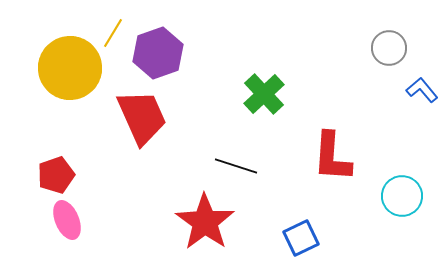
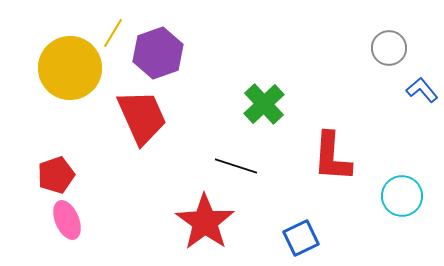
green cross: moved 10 px down
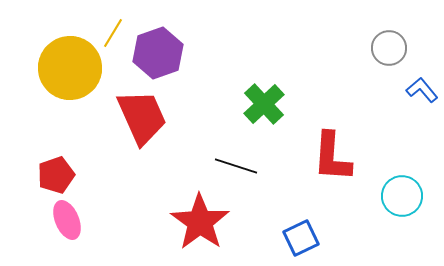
red star: moved 5 px left
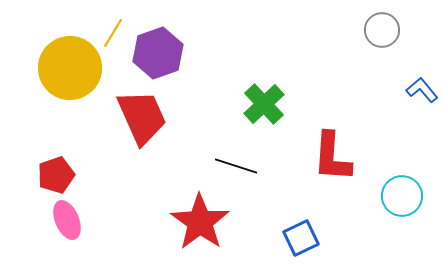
gray circle: moved 7 px left, 18 px up
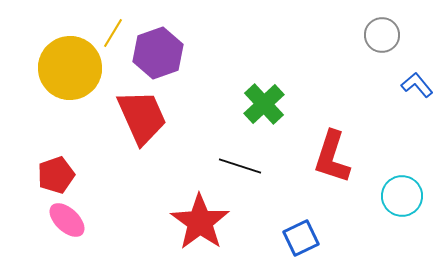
gray circle: moved 5 px down
blue L-shape: moved 5 px left, 5 px up
red L-shape: rotated 14 degrees clockwise
black line: moved 4 px right
pink ellipse: rotated 24 degrees counterclockwise
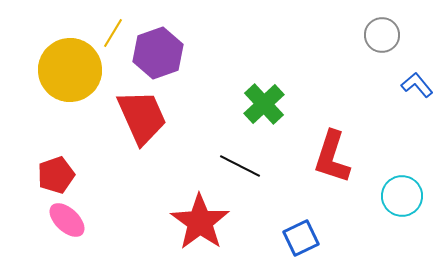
yellow circle: moved 2 px down
black line: rotated 9 degrees clockwise
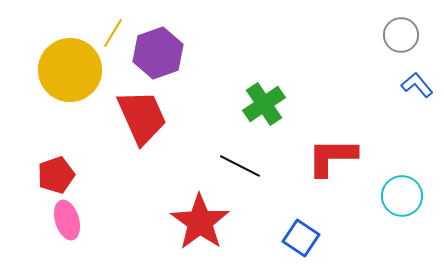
gray circle: moved 19 px right
green cross: rotated 9 degrees clockwise
red L-shape: rotated 72 degrees clockwise
pink ellipse: rotated 30 degrees clockwise
blue square: rotated 30 degrees counterclockwise
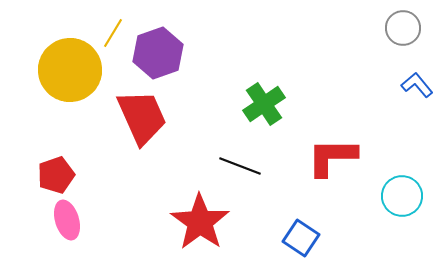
gray circle: moved 2 px right, 7 px up
black line: rotated 6 degrees counterclockwise
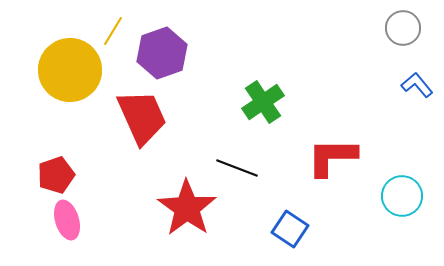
yellow line: moved 2 px up
purple hexagon: moved 4 px right
green cross: moved 1 px left, 2 px up
black line: moved 3 px left, 2 px down
red star: moved 13 px left, 14 px up
blue square: moved 11 px left, 9 px up
